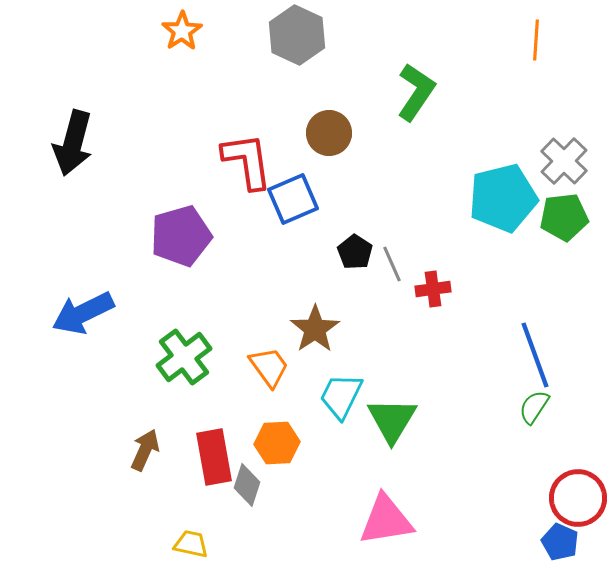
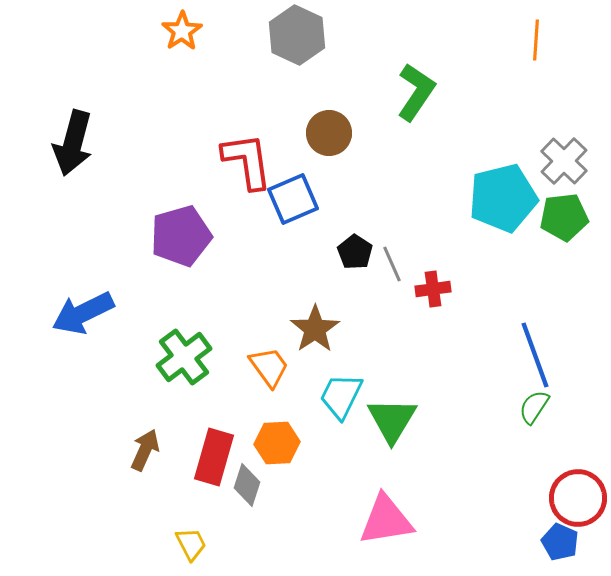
red rectangle: rotated 26 degrees clockwise
yellow trapezoid: rotated 51 degrees clockwise
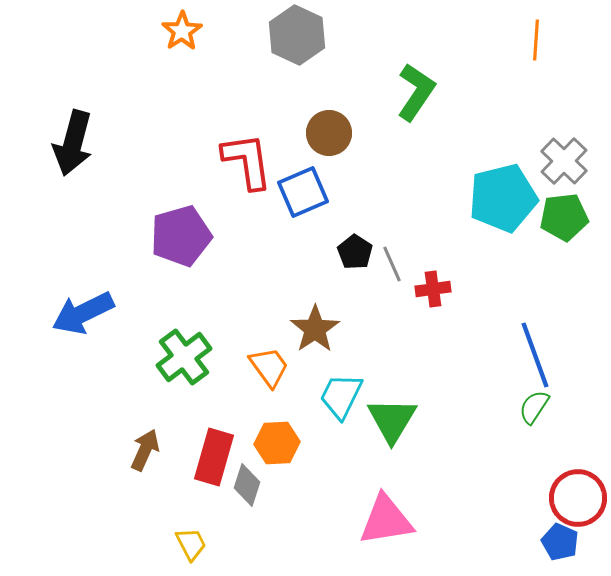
blue square: moved 10 px right, 7 px up
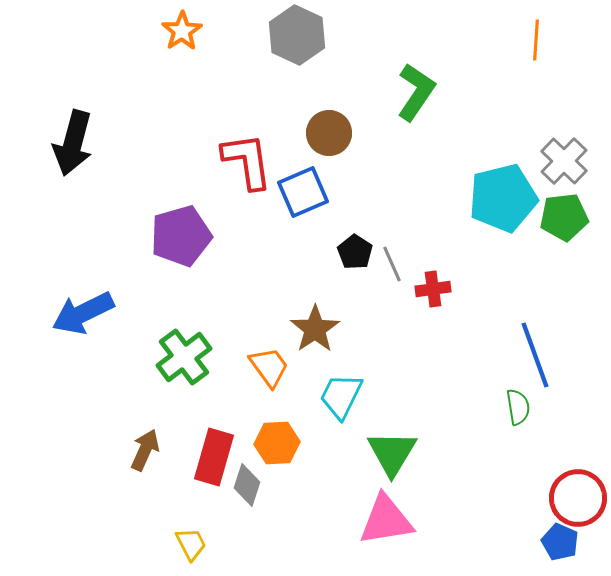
green semicircle: moved 16 px left; rotated 138 degrees clockwise
green triangle: moved 33 px down
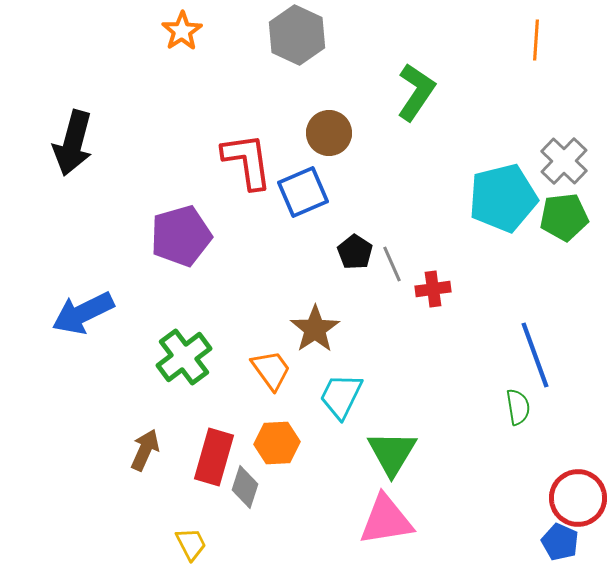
orange trapezoid: moved 2 px right, 3 px down
gray diamond: moved 2 px left, 2 px down
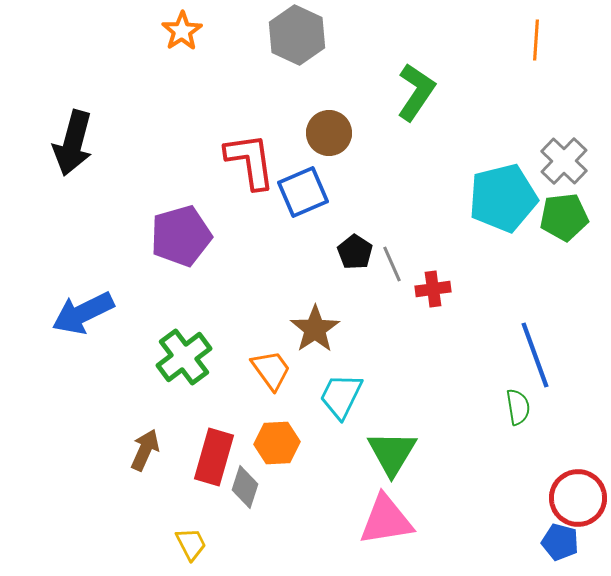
red L-shape: moved 3 px right
blue pentagon: rotated 9 degrees counterclockwise
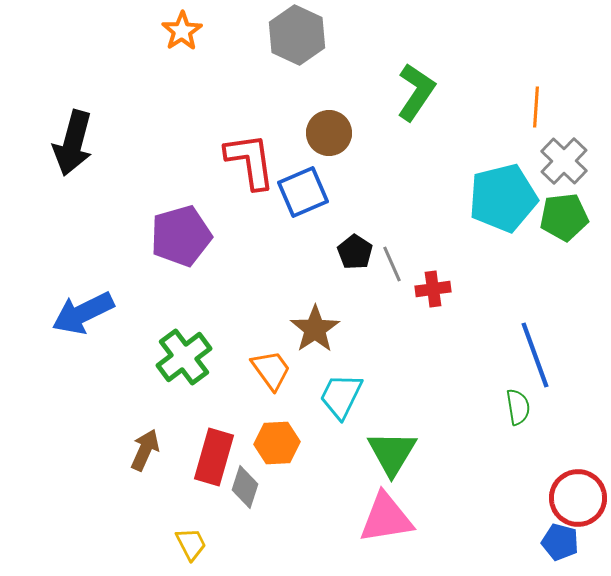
orange line: moved 67 px down
pink triangle: moved 2 px up
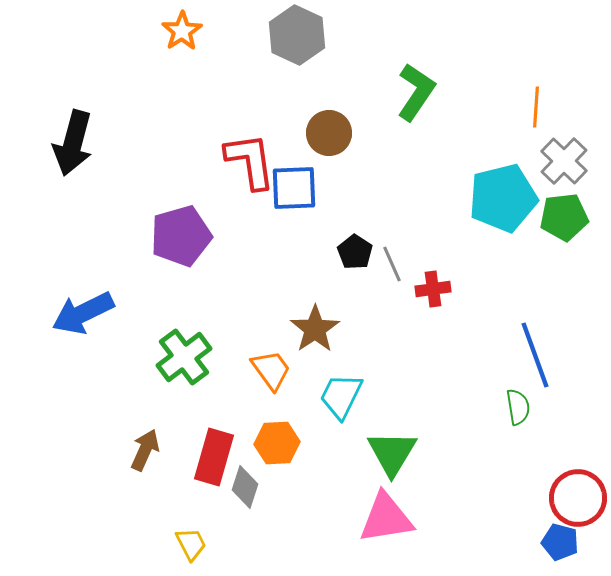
blue square: moved 9 px left, 4 px up; rotated 21 degrees clockwise
